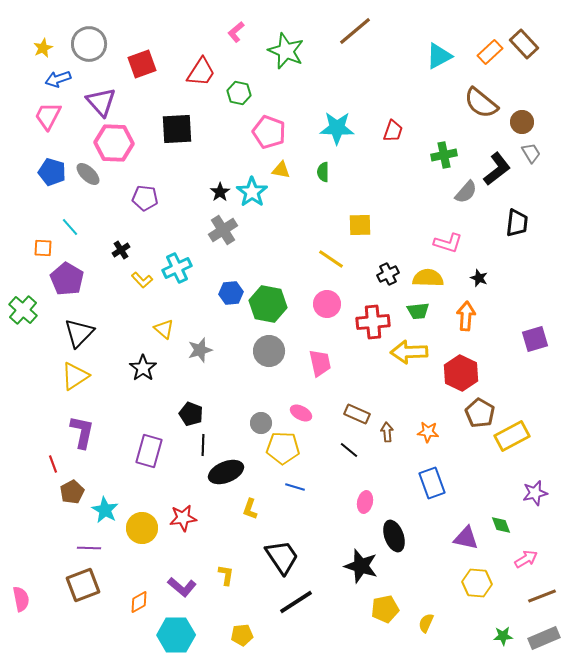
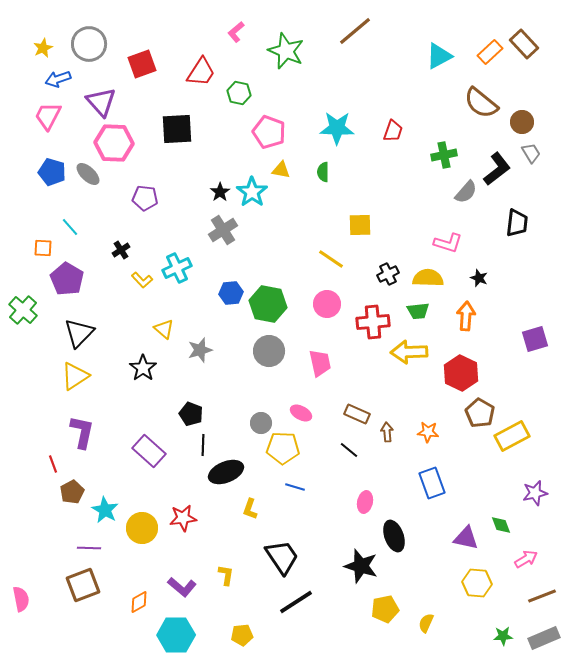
purple rectangle at (149, 451): rotated 64 degrees counterclockwise
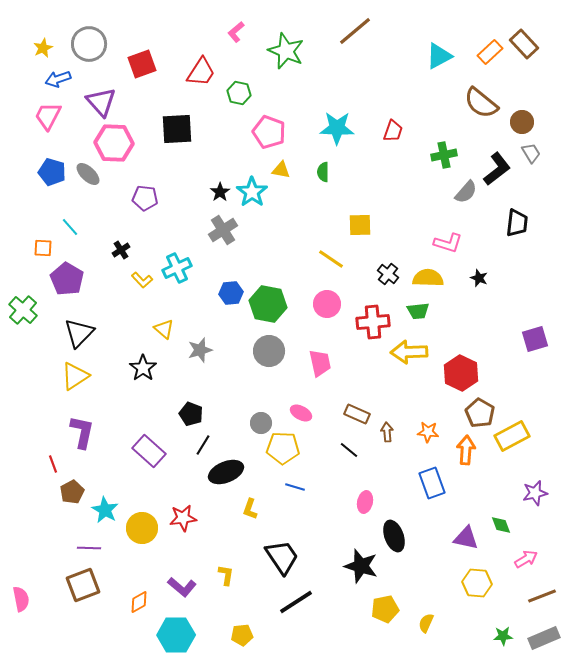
black cross at (388, 274): rotated 25 degrees counterclockwise
orange arrow at (466, 316): moved 134 px down
black line at (203, 445): rotated 30 degrees clockwise
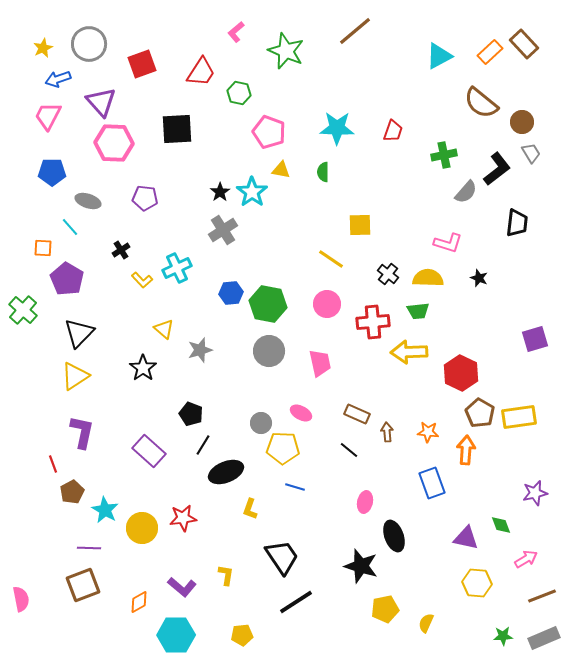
blue pentagon at (52, 172): rotated 16 degrees counterclockwise
gray ellipse at (88, 174): moved 27 px down; rotated 25 degrees counterclockwise
yellow rectangle at (512, 436): moved 7 px right, 19 px up; rotated 20 degrees clockwise
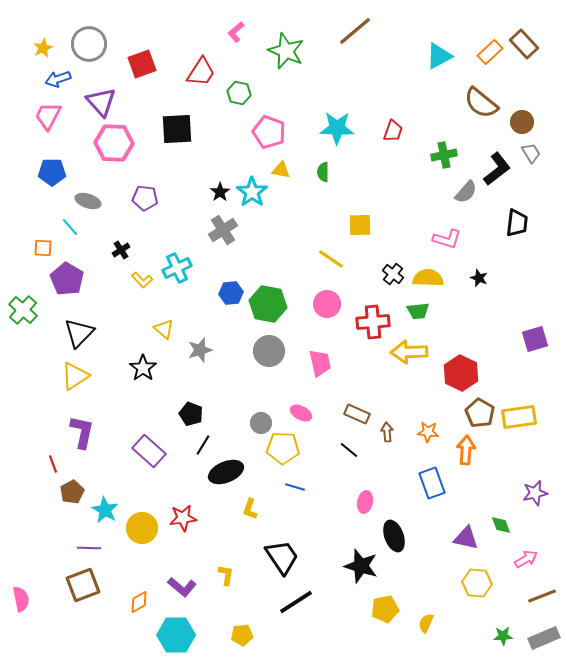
pink L-shape at (448, 243): moved 1 px left, 4 px up
black cross at (388, 274): moved 5 px right
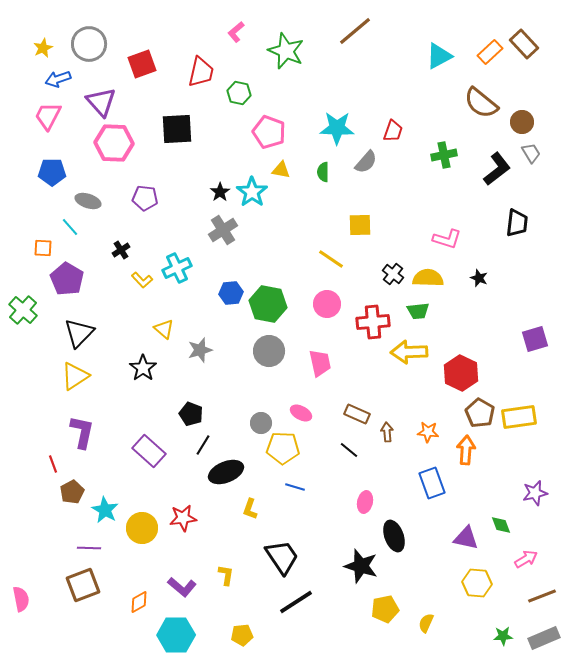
red trapezoid at (201, 72): rotated 20 degrees counterclockwise
gray semicircle at (466, 192): moved 100 px left, 30 px up
